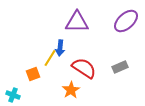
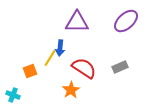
orange square: moved 3 px left, 3 px up
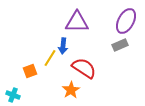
purple ellipse: rotated 20 degrees counterclockwise
blue arrow: moved 3 px right, 2 px up
gray rectangle: moved 22 px up
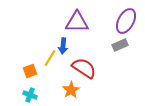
cyan cross: moved 17 px right
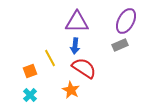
blue arrow: moved 12 px right
yellow line: rotated 60 degrees counterclockwise
orange star: rotated 12 degrees counterclockwise
cyan cross: rotated 24 degrees clockwise
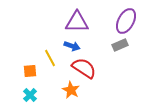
blue arrow: moved 3 px left; rotated 77 degrees counterclockwise
orange square: rotated 16 degrees clockwise
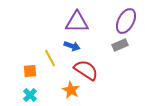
red semicircle: moved 2 px right, 2 px down
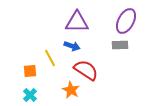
gray rectangle: rotated 21 degrees clockwise
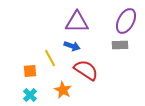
orange star: moved 8 px left
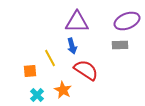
purple ellipse: moved 1 px right; rotated 40 degrees clockwise
blue arrow: rotated 56 degrees clockwise
cyan cross: moved 7 px right
